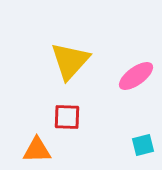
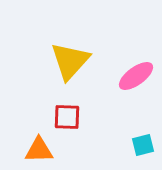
orange triangle: moved 2 px right
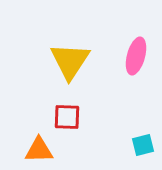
yellow triangle: rotated 9 degrees counterclockwise
pink ellipse: moved 20 px up; rotated 39 degrees counterclockwise
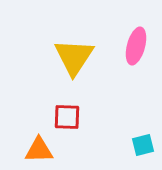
pink ellipse: moved 10 px up
yellow triangle: moved 4 px right, 4 px up
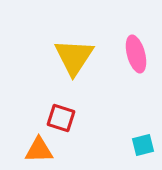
pink ellipse: moved 8 px down; rotated 30 degrees counterclockwise
red square: moved 6 px left, 1 px down; rotated 16 degrees clockwise
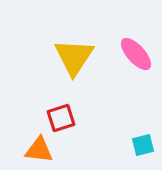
pink ellipse: rotated 27 degrees counterclockwise
red square: rotated 36 degrees counterclockwise
orange triangle: rotated 8 degrees clockwise
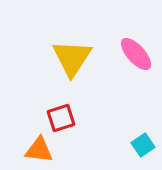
yellow triangle: moved 2 px left, 1 px down
cyan square: rotated 20 degrees counterclockwise
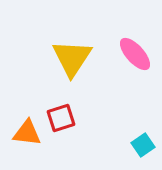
pink ellipse: moved 1 px left
orange triangle: moved 12 px left, 17 px up
